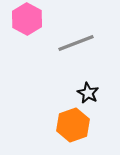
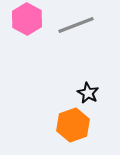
gray line: moved 18 px up
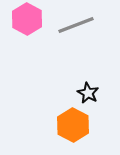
orange hexagon: rotated 12 degrees counterclockwise
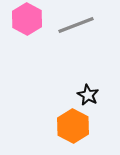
black star: moved 2 px down
orange hexagon: moved 1 px down
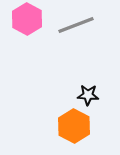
black star: rotated 25 degrees counterclockwise
orange hexagon: moved 1 px right
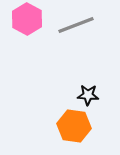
orange hexagon: rotated 20 degrees counterclockwise
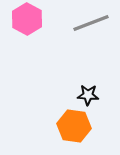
gray line: moved 15 px right, 2 px up
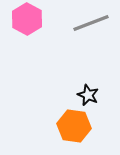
black star: rotated 20 degrees clockwise
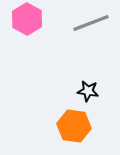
black star: moved 4 px up; rotated 15 degrees counterclockwise
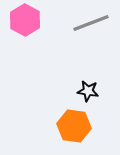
pink hexagon: moved 2 px left, 1 px down
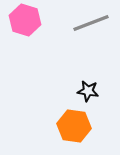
pink hexagon: rotated 12 degrees counterclockwise
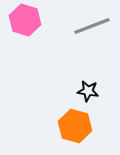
gray line: moved 1 px right, 3 px down
orange hexagon: moved 1 px right; rotated 8 degrees clockwise
